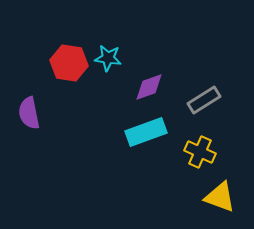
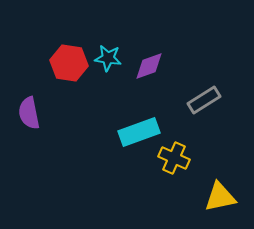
purple diamond: moved 21 px up
cyan rectangle: moved 7 px left
yellow cross: moved 26 px left, 6 px down
yellow triangle: rotated 32 degrees counterclockwise
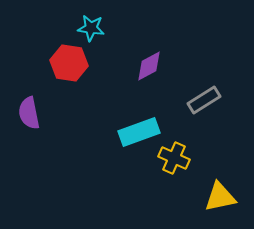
cyan star: moved 17 px left, 30 px up
purple diamond: rotated 8 degrees counterclockwise
